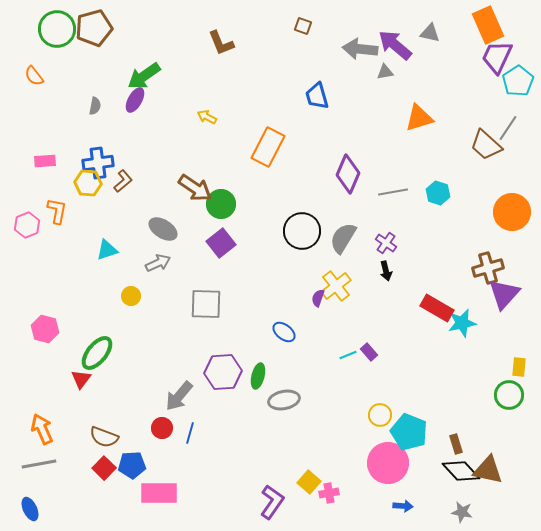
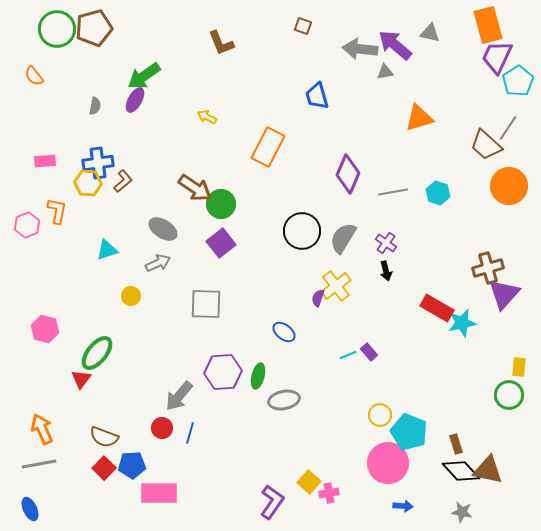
orange rectangle at (488, 25): rotated 9 degrees clockwise
orange circle at (512, 212): moved 3 px left, 26 px up
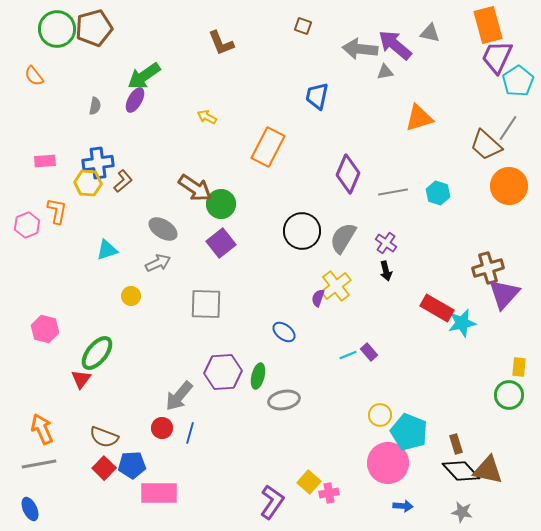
blue trapezoid at (317, 96): rotated 28 degrees clockwise
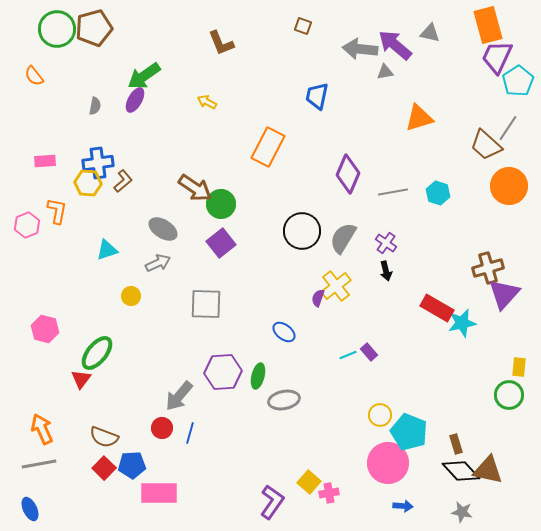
yellow arrow at (207, 117): moved 15 px up
